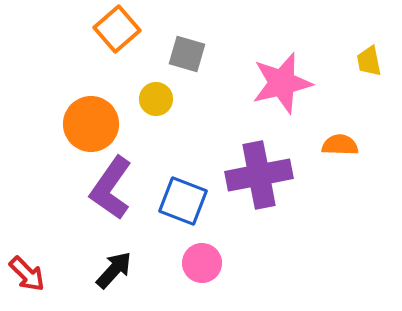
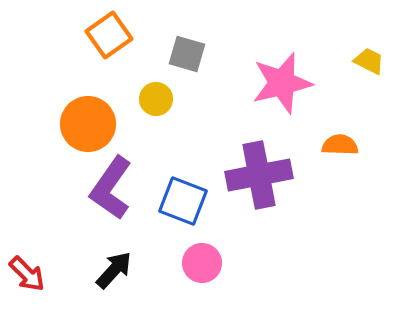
orange square: moved 8 px left, 6 px down; rotated 6 degrees clockwise
yellow trapezoid: rotated 128 degrees clockwise
orange circle: moved 3 px left
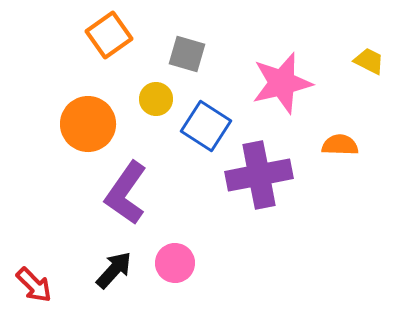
purple L-shape: moved 15 px right, 5 px down
blue square: moved 23 px right, 75 px up; rotated 12 degrees clockwise
pink circle: moved 27 px left
red arrow: moved 7 px right, 11 px down
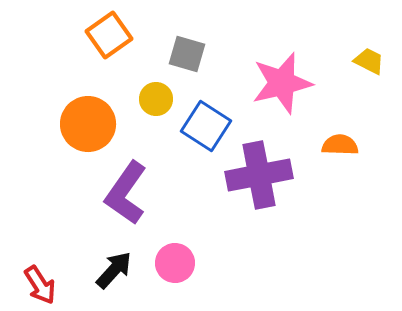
red arrow: moved 6 px right; rotated 12 degrees clockwise
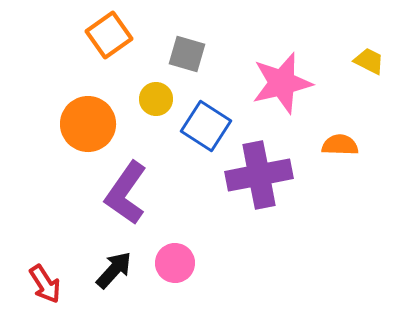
red arrow: moved 5 px right, 1 px up
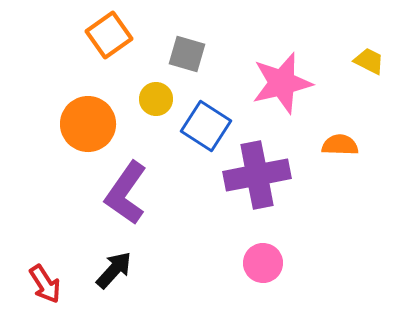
purple cross: moved 2 px left
pink circle: moved 88 px right
